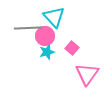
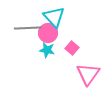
pink circle: moved 3 px right, 3 px up
cyan star: moved 2 px up; rotated 28 degrees clockwise
pink triangle: moved 1 px right
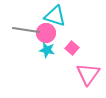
cyan triangle: moved 1 px right, 1 px up; rotated 30 degrees counterclockwise
gray line: moved 2 px left, 2 px down; rotated 12 degrees clockwise
pink circle: moved 2 px left
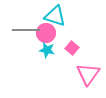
gray line: rotated 8 degrees counterclockwise
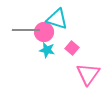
cyan triangle: moved 2 px right, 3 px down
pink circle: moved 2 px left, 1 px up
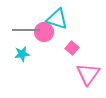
cyan star: moved 25 px left, 4 px down; rotated 21 degrees counterclockwise
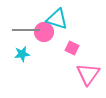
pink square: rotated 16 degrees counterclockwise
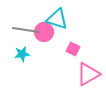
gray line: rotated 8 degrees clockwise
pink square: moved 1 px right, 1 px down
pink triangle: rotated 25 degrees clockwise
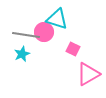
gray line: moved 5 px down
cyan star: rotated 14 degrees counterclockwise
